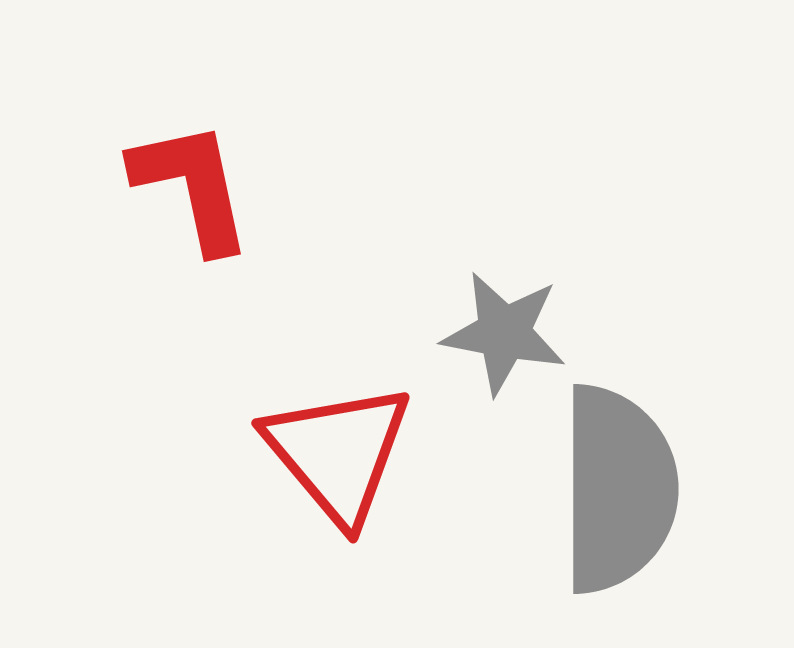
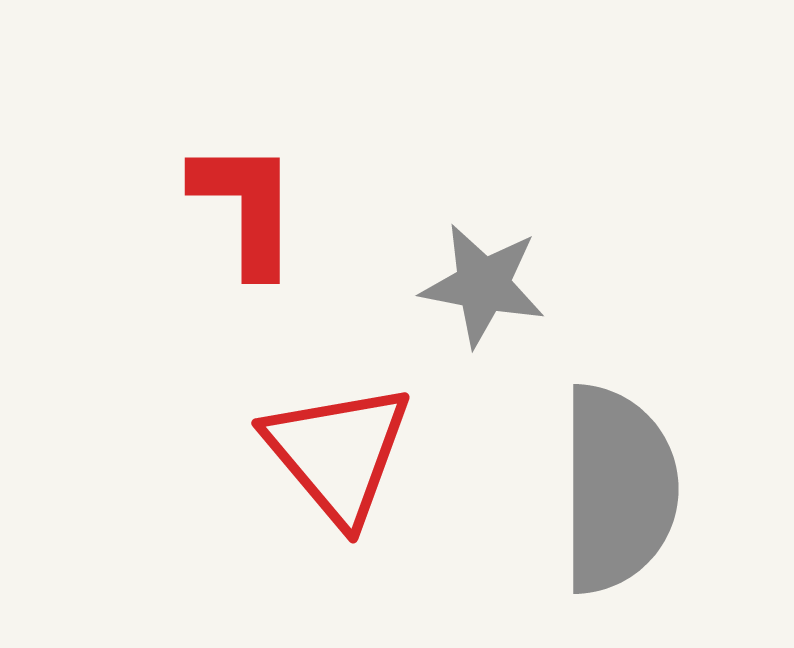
red L-shape: moved 54 px right, 21 px down; rotated 12 degrees clockwise
gray star: moved 21 px left, 48 px up
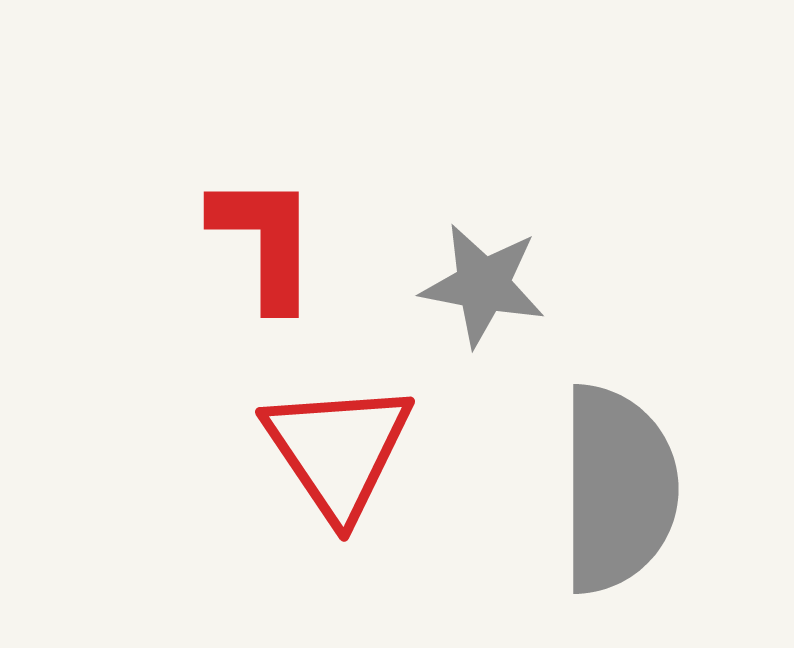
red L-shape: moved 19 px right, 34 px down
red triangle: moved 3 px up; rotated 6 degrees clockwise
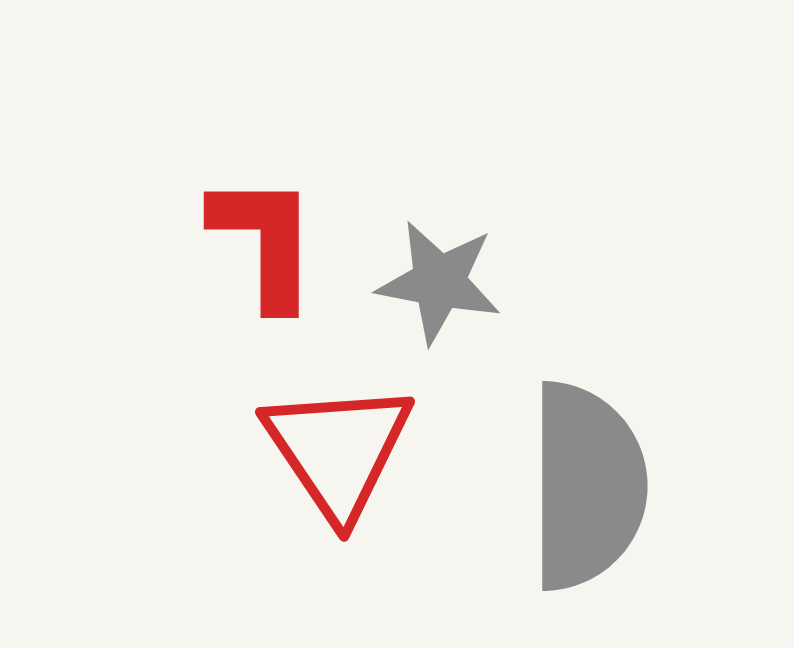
gray star: moved 44 px left, 3 px up
gray semicircle: moved 31 px left, 3 px up
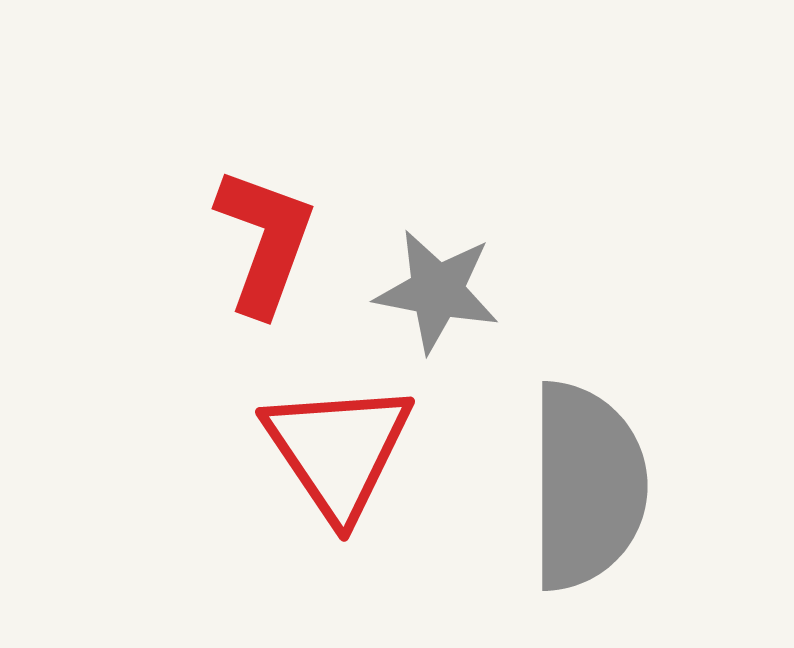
red L-shape: rotated 20 degrees clockwise
gray star: moved 2 px left, 9 px down
